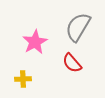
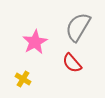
yellow cross: rotated 35 degrees clockwise
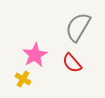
pink star: moved 13 px down
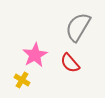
red semicircle: moved 2 px left
yellow cross: moved 1 px left, 1 px down
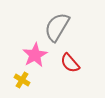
gray semicircle: moved 21 px left
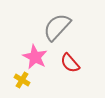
gray semicircle: rotated 12 degrees clockwise
pink star: moved 2 px down; rotated 15 degrees counterclockwise
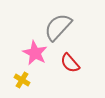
gray semicircle: moved 1 px right
pink star: moved 4 px up
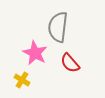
gray semicircle: rotated 36 degrees counterclockwise
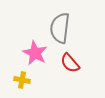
gray semicircle: moved 2 px right, 1 px down
yellow cross: rotated 21 degrees counterclockwise
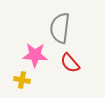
pink star: moved 2 px down; rotated 25 degrees counterclockwise
